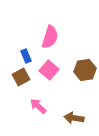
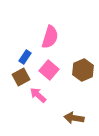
blue rectangle: moved 1 px left, 1 px down; rotated 56 degrees clockwise
brown hexagon: moved 2 px left; rotated 15 degrees counterclockwise
pink arrow: moved 11 px up
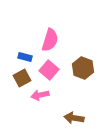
pink semicircle: moved 3 px down
blue rectangle: rotated 72 degrees clockwise
brown hexagon: moved 2 px up; rotated 15 degrees counterclockwise
brown square: moved 1 px right, 1 px down
pink arrow: moved 2 px right; rotated 54 degrees counterclockwise
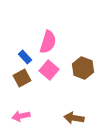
pink semicircle: moved 2 px left, 2 px down
blue rectangle: rotated 32 degrees clockwise
pink arrow: moved 19 px left, 21 px down
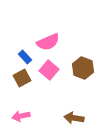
pink semicircle: rotated 50 degrees clockwise
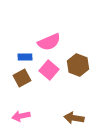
pink semicircle: moved 1 px right
blue rectangle: rotated 48 degrees counterclockwise
brown hexagon: moved 5 px left, 3 px up
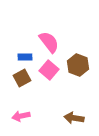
pink semicircle: rotated 105 degrees counterclockwise
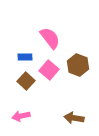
pink semicircle: moved 1 px right, 4 px up
brown square: moved 4 px right, 3 px down; rotated 18 degrees counterclockwise
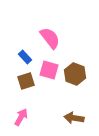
blue rectangle: rotated 48 degrees clockwise
brown hexagon: moved 3 px left, 9 px down
pink square: rotated 24 degrees counterclockwise
brown square: rotated 30 degrees clockwise
pink arrow: moved 1 px down; rotated 132 degrees clockwise
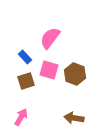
pink semicircle: rotated 105 degrees counterclockwise
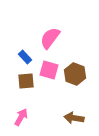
brown square: rotated 12 degrees clockwise
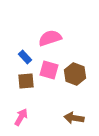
pink semicircle: rotated 35 degrees clockwise
